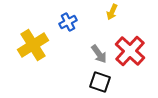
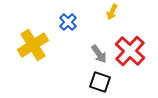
blue cross: rotated 18 degrees counterclockwise
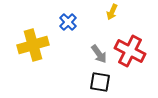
yellow cross: rotated 16 degrees clockwise
red cross: rotated 16 degrees counterclockwise
black square: rotated 10 degrees counterclockwise
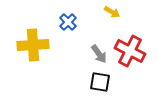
yellow arrow: rotated 84 degrees counterclockwise
yellow cross: rotated 12 degrees clockwise
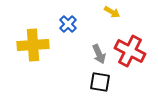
blue cross: moved 2 px down
gray arrow: rotated 12 degrees clockwise
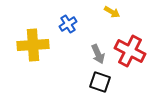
blue cross: rotated 12 degrees clockwise
gray arrow: moved 1 px left
black square: rotated 10 degrees clockwise
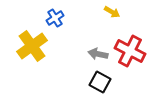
blue cross: moved 13 px left, 6 px up
yellow cross: moved 1 px left, 1 px down; rotated 32 degrees counterclockwise
gray arrow: rotated 126 degrees clockwise
black square: rotated 10 degrees clockwise
